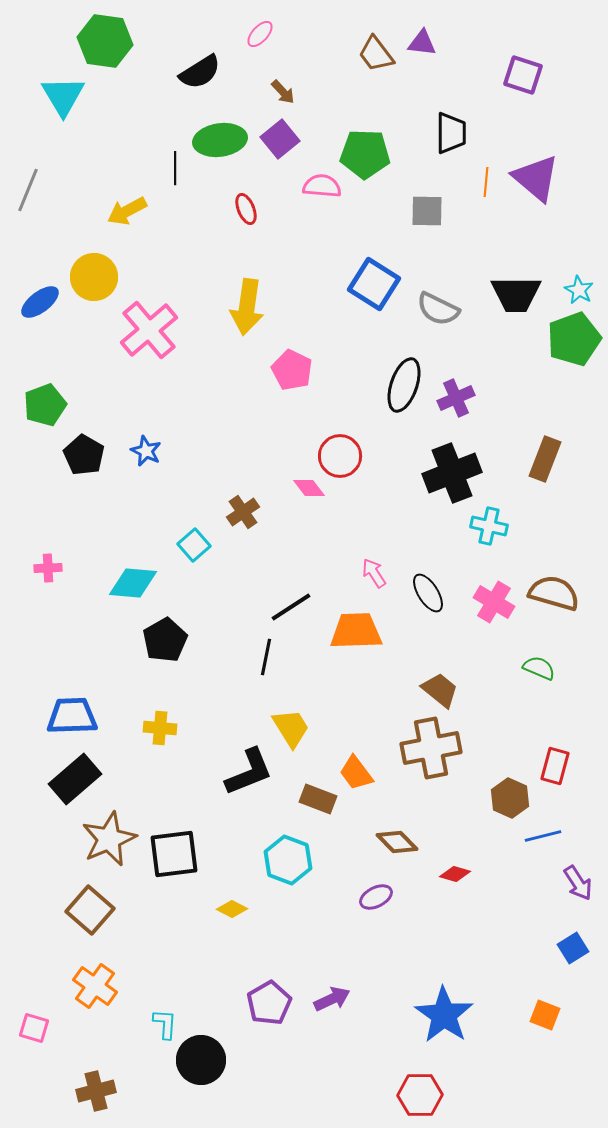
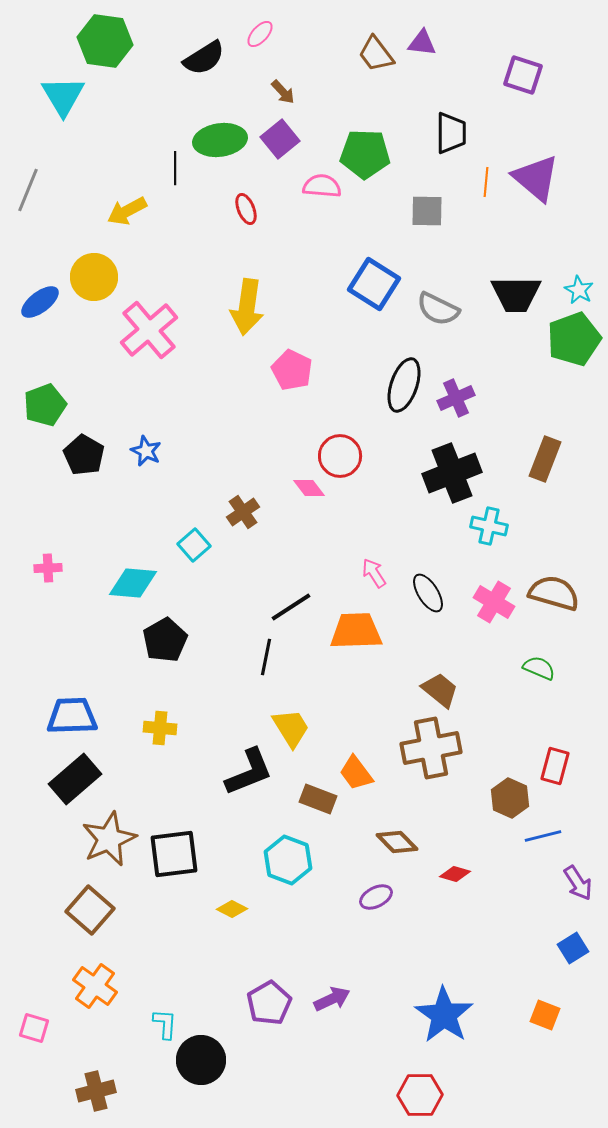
black semicircle at (200, 72): moved 4 px right, 14 px up
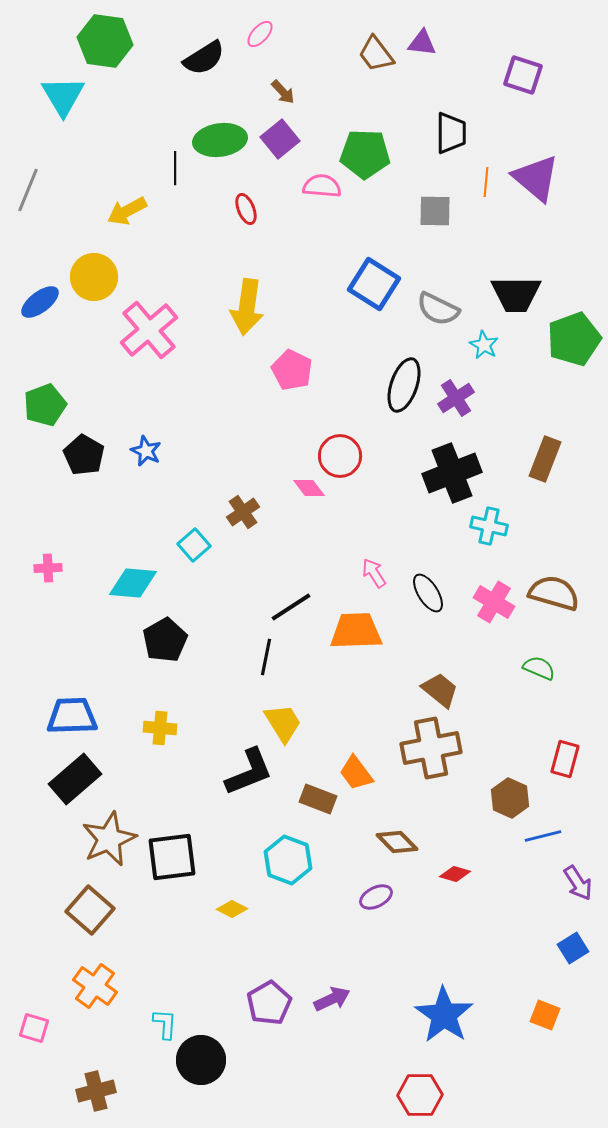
gray square at (427, 211): moved 8 px right
cyan star at (579, 290): moved 95 px left, 55 px down
purple cross at (456, 398): rotated 9 degrees counterclockwise
yellow trapezoid at (291, 728): moved 8 px left, 5 px up
red rectangle at (555, 766): moved 10 px right, 7 px up
black square at (174, 854): moved 2 px left, 3 px down
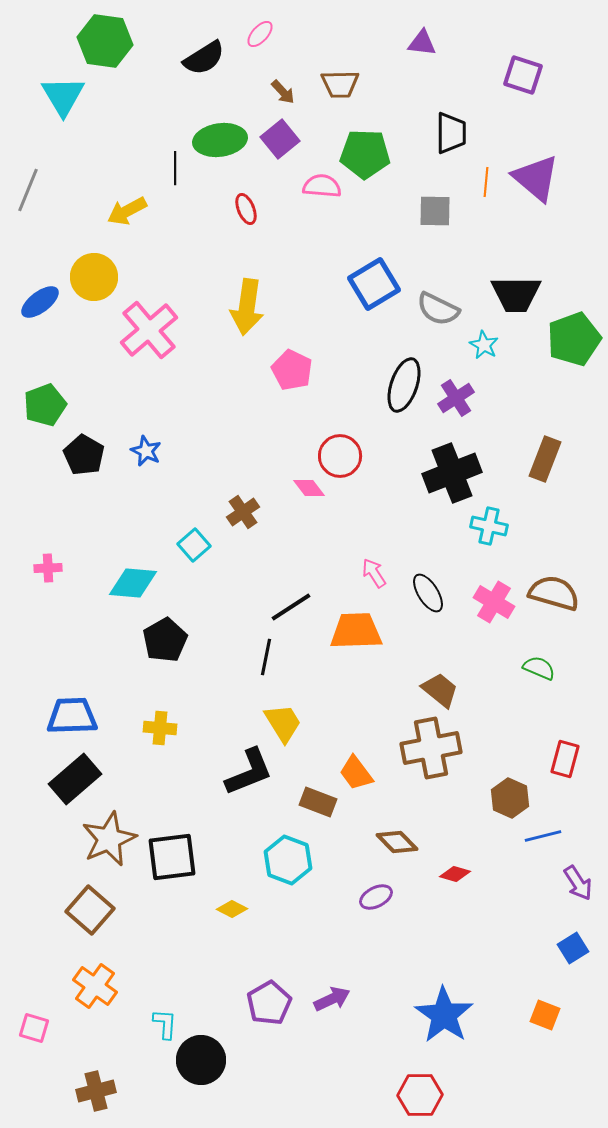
brown trapezoid at (376, 54): moved 36 px left, 30 px down; rotated 54 degrees counterclockwise
blue square at (374, 284): rotated 27 degrees clockwise
brown rectangle at (318, 799): moved 3 px down
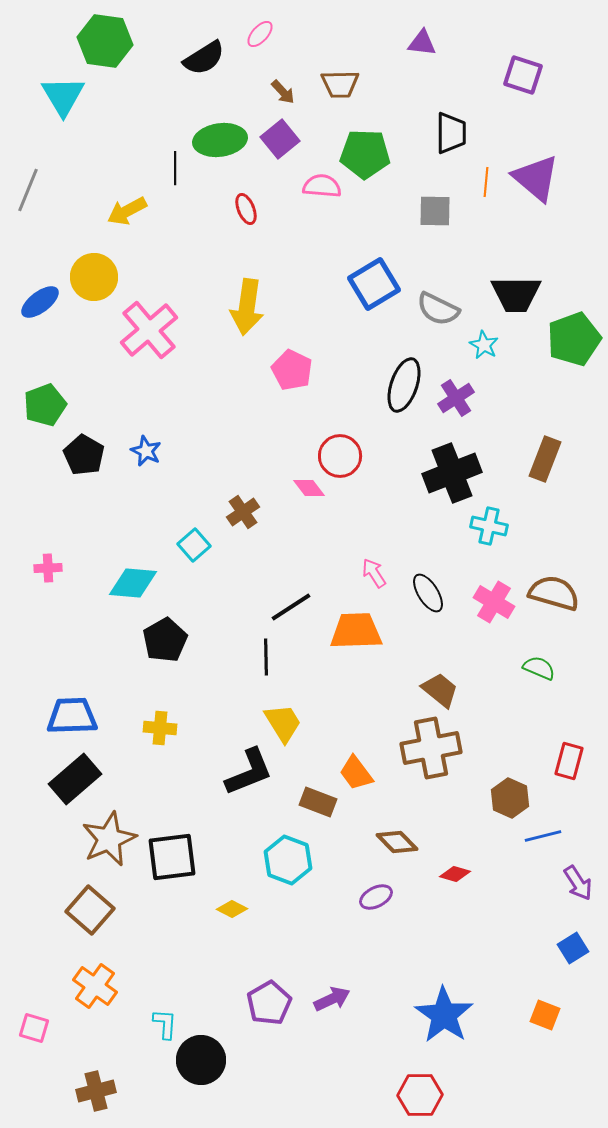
black line at (266, 657): rotated 12 degrees counterclockwise
red rectangle at (565, 759): moved 4 px right, 2 px down
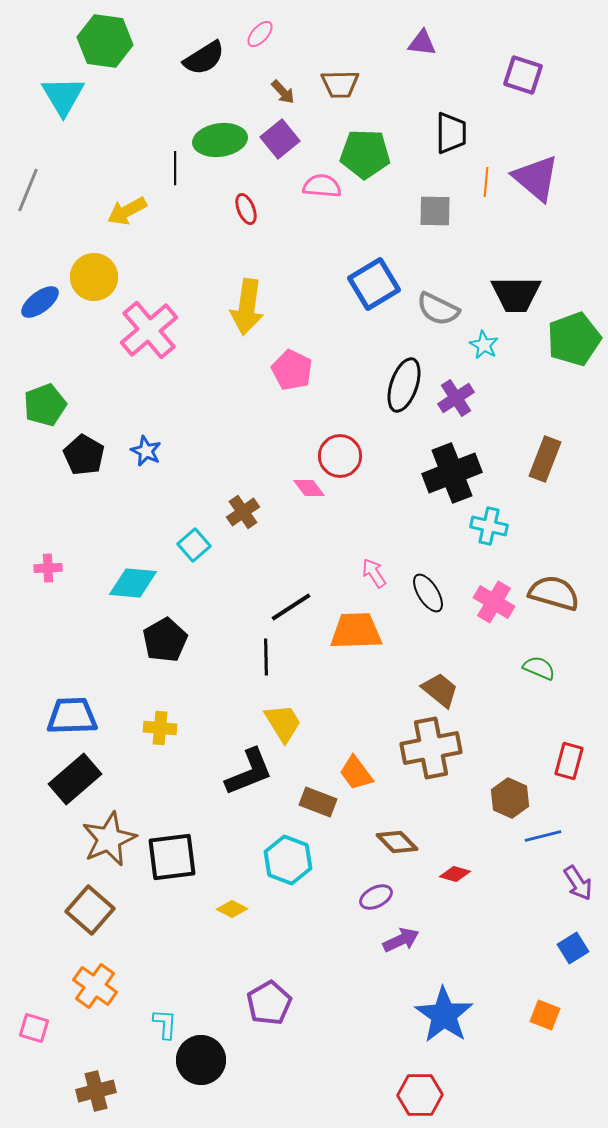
purple arrow at (332, 999): moved 69 px right, 59 px up
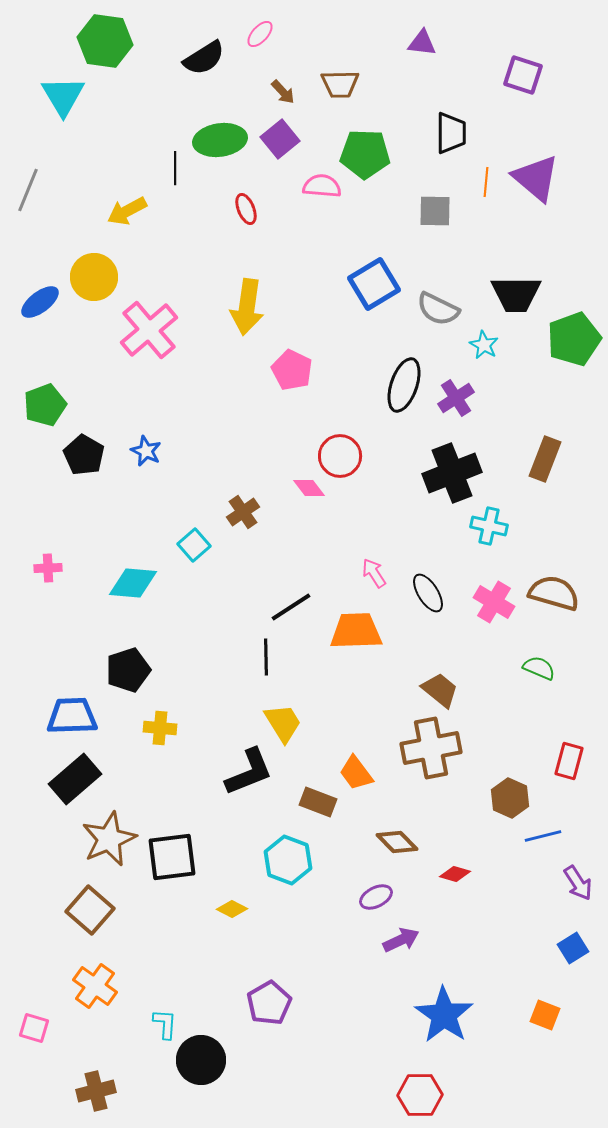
black pentagon at (165, 640): moved 37 px left, 30 px down; rotated 12 degrees clockwise
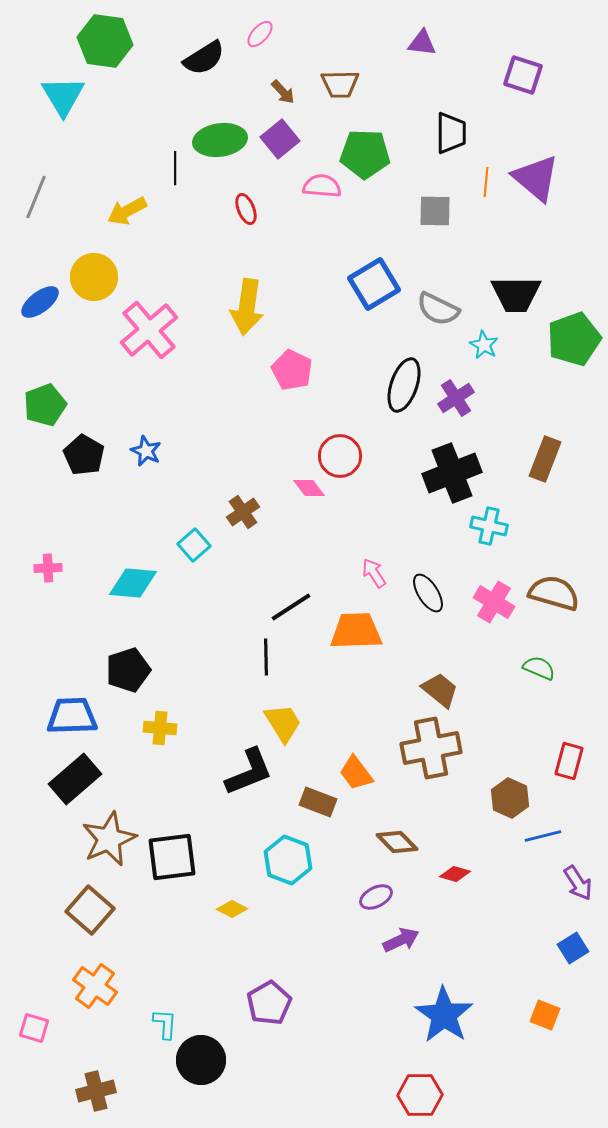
gray line at (28, 190): moved 8 px right, 7 px down
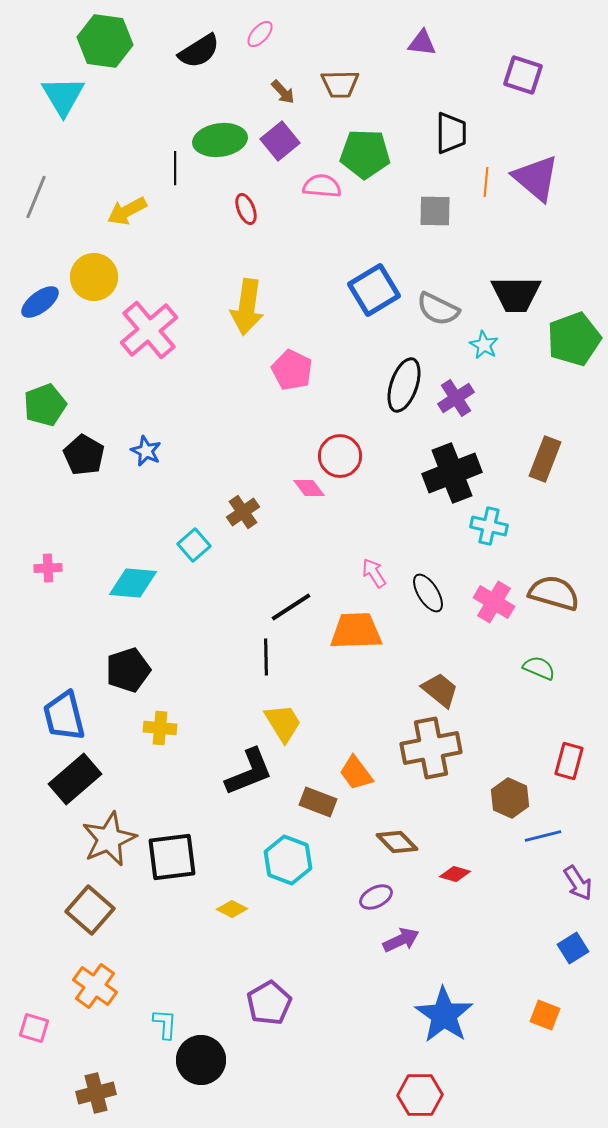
black semicircle at (204, 58): moved 5 px left, 7 px up
purple square at (280, 139): moved 2 px down
blue square at (374, 284): moved 6 px down
blue trapezoid at (72, 716): moved 8 px left; rotated 102 degrees counterclockwise
brown cross at (96, 1091): moved 2 px down
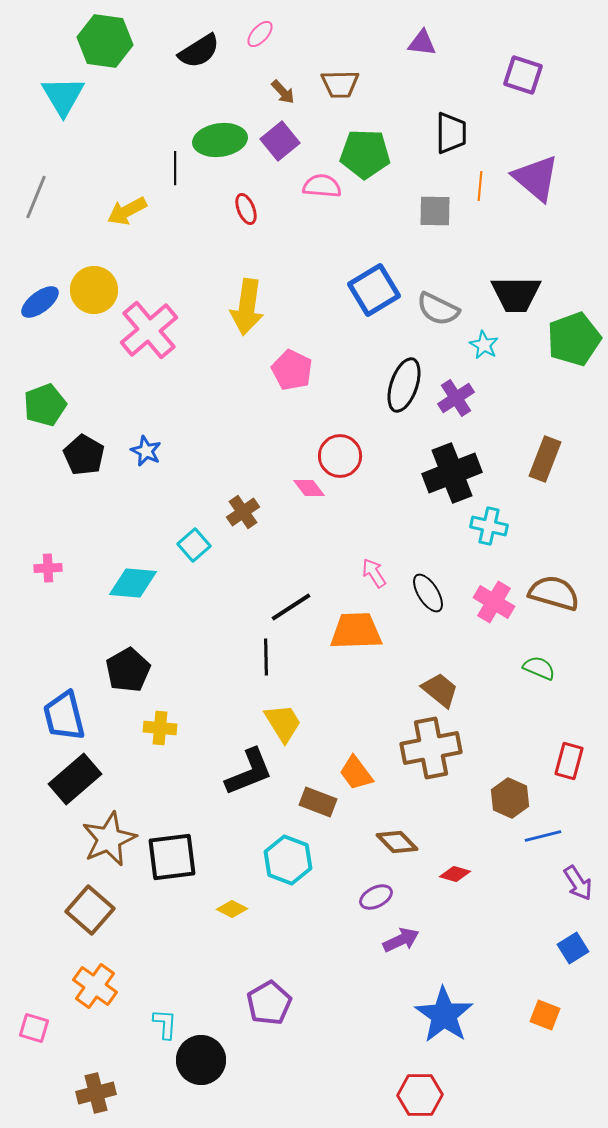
orange line at (486, 182): moved 6 px left, 4 px down
yellow circle at (94, 277): moved 13 px down
black pentagon at (128, 670): rotated 12 degrees counterclockwise
